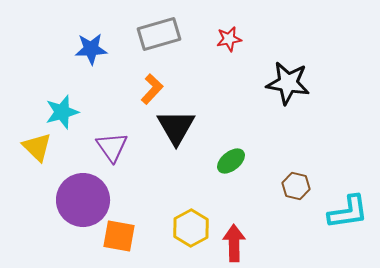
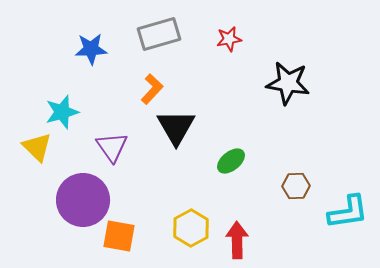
brown hexagon: rotated 16 degrees counterclockwise
red arrow: moved 3 px right, 3 px up
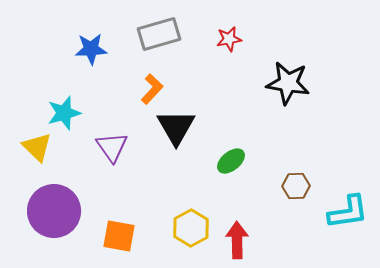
cyan star: moved 2 px right, 1 px down
purple circle: moved 29 px left, 11 px down
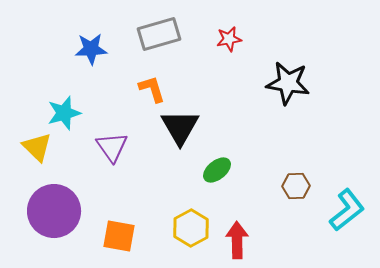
orange L-shape: rotated 60 degrees counterclockwise
black triangle: moved 4 px right
green ellipse: moved 14 px left, 9 px down
cyan L-shape: moved 1 px left, 2 px up; rotated 30 degrees counterclockwise
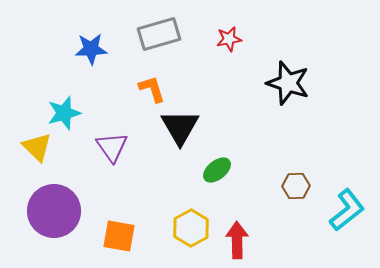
black star: rotated 9 degrees clockwise
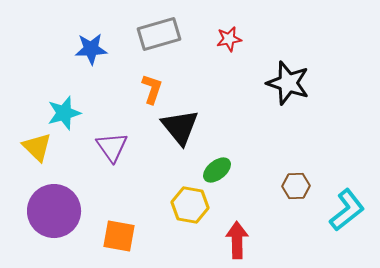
orange L-shape: rotated 36 degrees clockwise
black triangle: rotated 9 degrees counterclockwise
yellow hexagon: moved 1 px left, 23 px up; rotated 21 degrees counterclockwise
